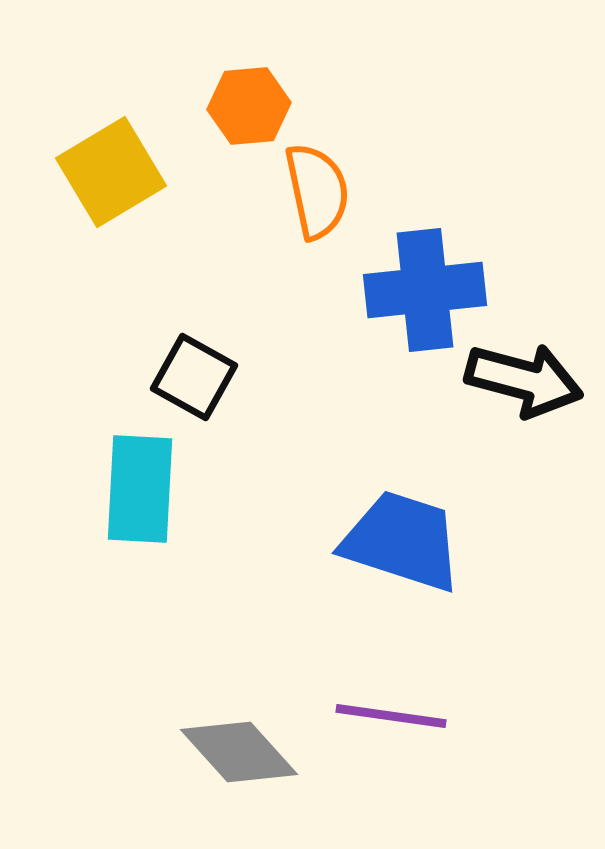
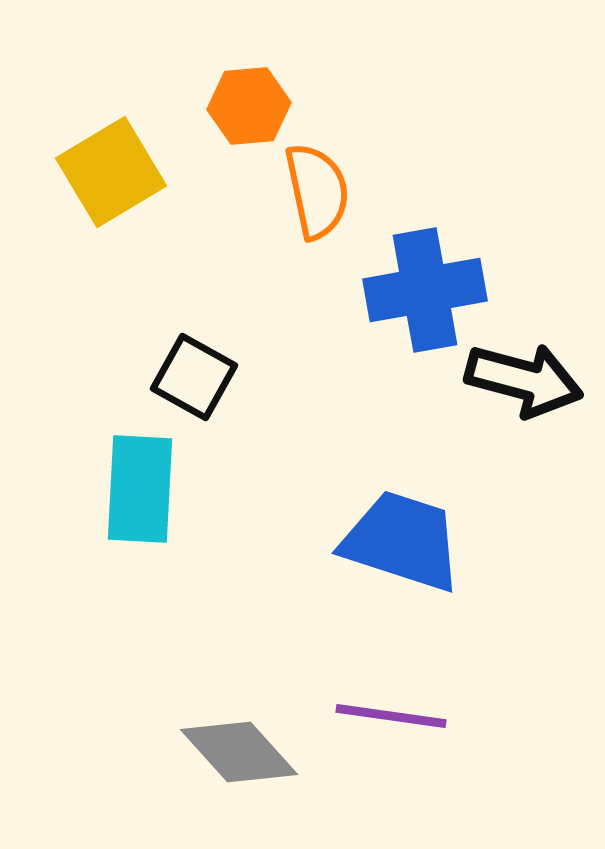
blue cross: rotated 4 degrees counterclockwise
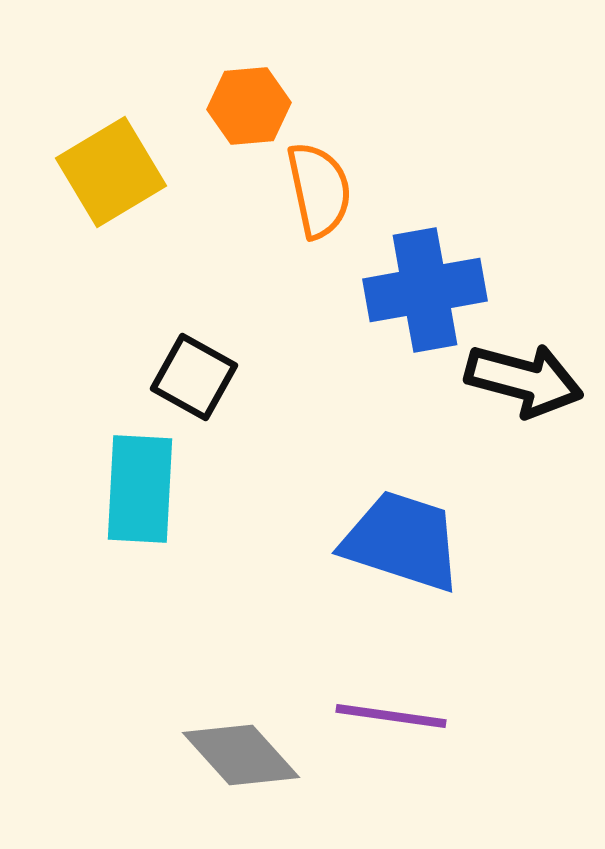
orange semicircle: moved 2 px right, 1 px up
gray diamond: moved 2 px right, 3 px down
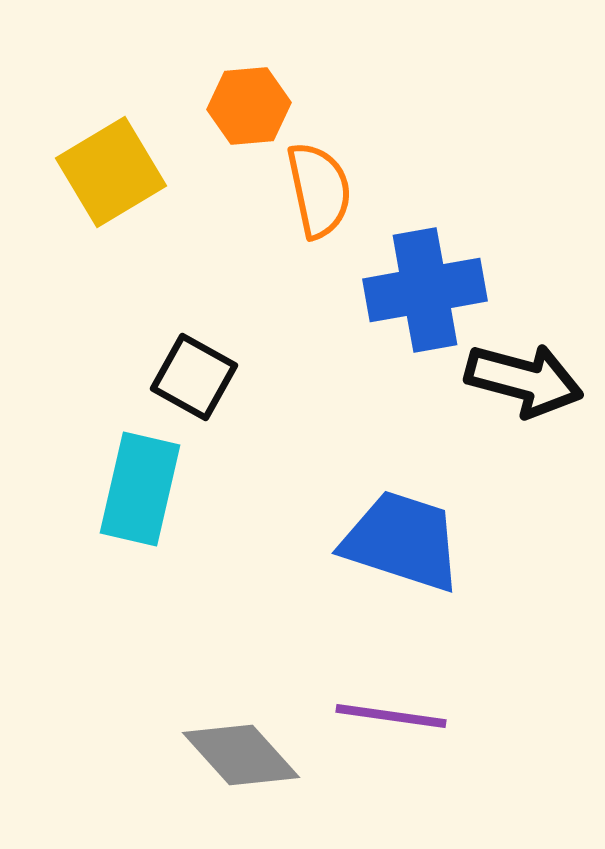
cyan rectangle: rotated 10 degrees clockwise
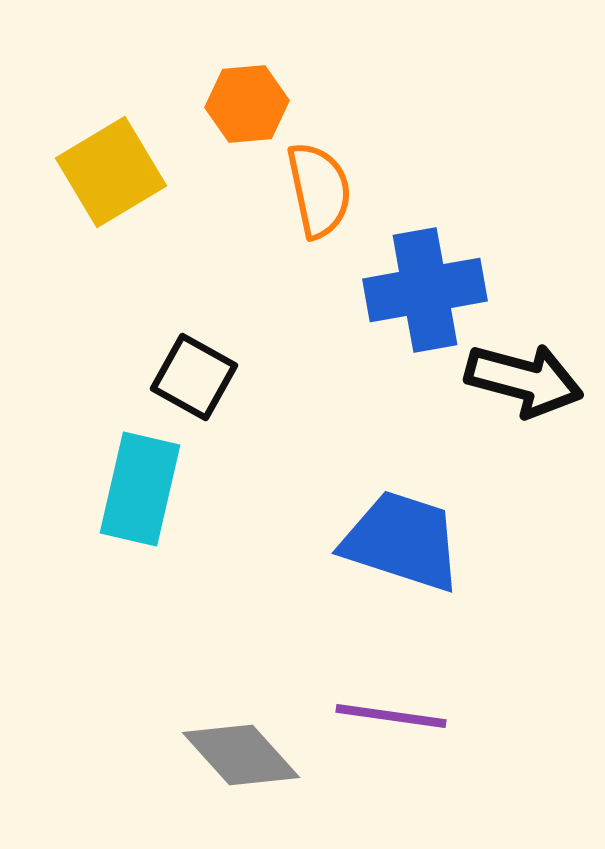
orange hexagon: moved 2 px left, 2 px up
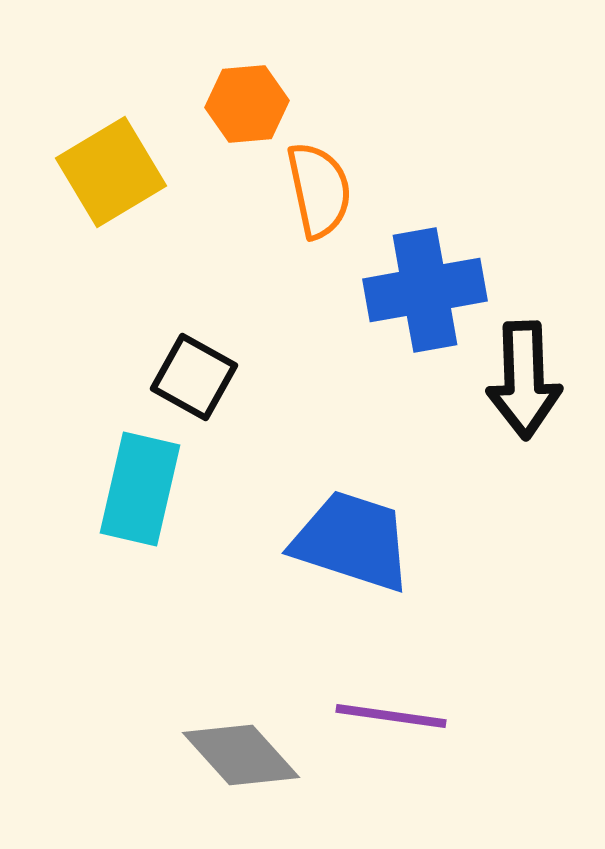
black arrow: rotated 73 degrees clockwise
blue trapezoid: moved 50 px left
